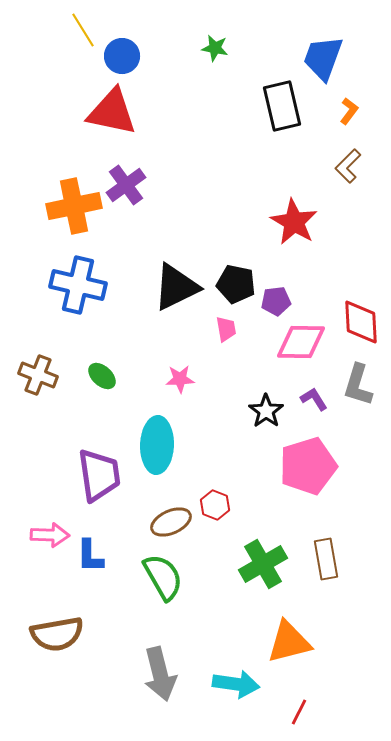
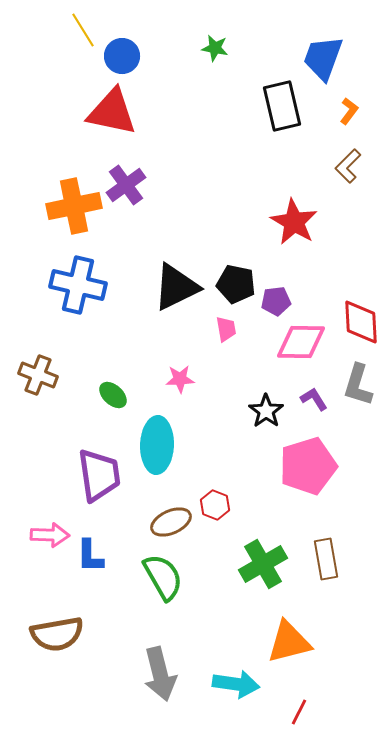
green ellipse: moved 11 px right, 19 px down
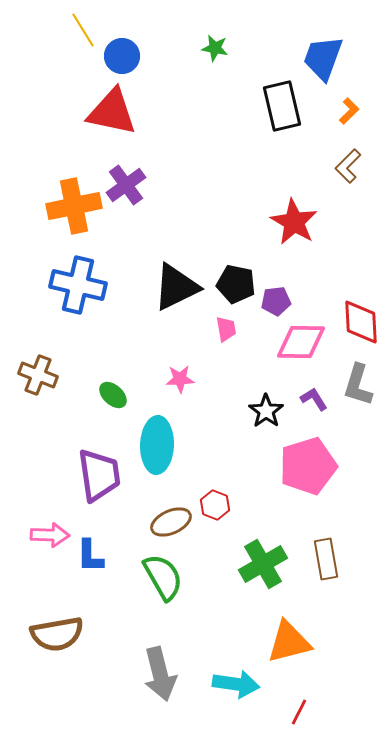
orange L-shape: rotated 8 degrees clockwise
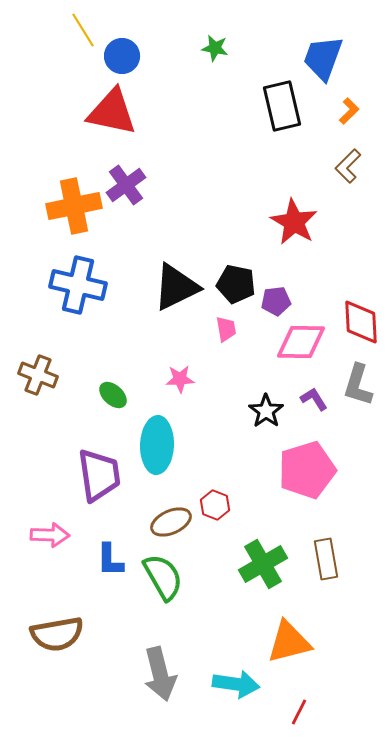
pink pentagon: moved 1 px left, 4 px down
blue L-shape: moved 20 px right, 4 px down
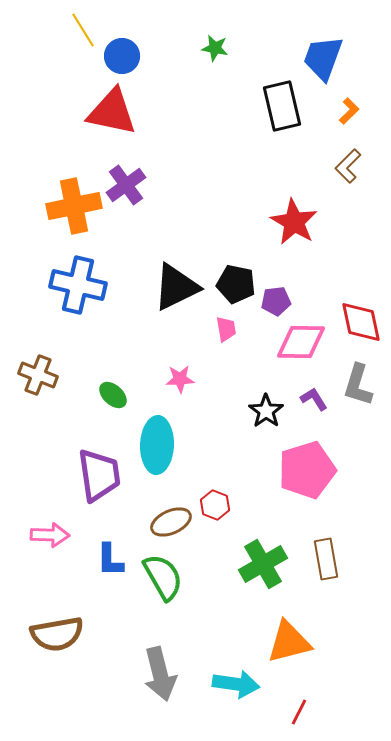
red diamond: rotated 9 degrees counterclockwise
